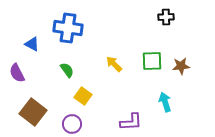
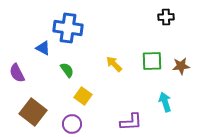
blue triangle: moved 11 px right, 4 px down
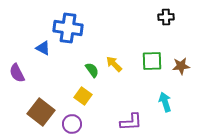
green semicircle: moved 25 px right
brown square: moved 8 px right
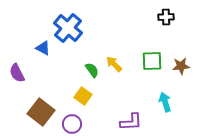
blue cross: rotated 32 degrees clockwise
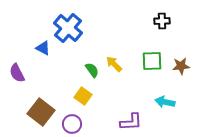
black cross: moved 4 px left, 4 px down
cyan arrow: rotated 60 degrees counterclockwise
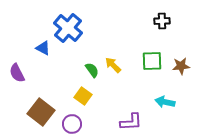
yellow arrow: moved 1 px left, 1 px down
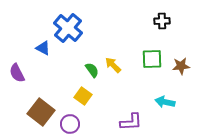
green square: moved 2 px up
purple circle: moved 2 px left
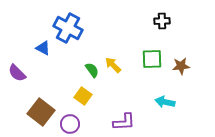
blue cross: rotated 12 degrees counterclockwise
purple semicircle: rotated 18 degrees counterclockwise
purple L-shape: moved 7 px left
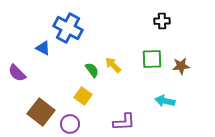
cyan arrow: moved 1 px up
